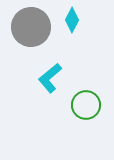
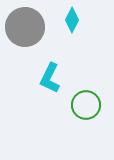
gray circle: moved 6 px left
cyan L-shape: rotated 24 degrees counterclockwise
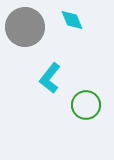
cyan diamond: rotated 50 degrees counterclockwise
cyan L-shape: rotated 12 degrees clockwise
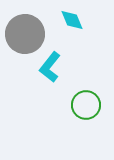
gray circle: moved 7 px down
cyan L-shape: moved 11 px up
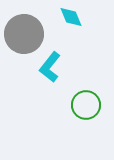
cyan diamond: moved 1 px left, 3 px up
gray circle: moved 1 px left
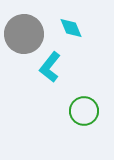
cyan diamond: moved 11 px down
green circle: moved 2 px left, 6 px down
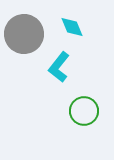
cyan diamond: moved 1 px right, 1 px up
cyan L-shape: moved 9 px right
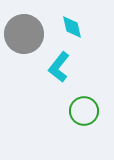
cyan diamond: rotated 10 degrees clockwise
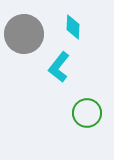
cyan diamond: moved 1 px right; rotated 15 degrees clockwise
green circle: moved 3 px right, 2 px down
